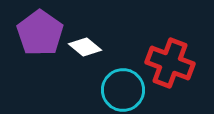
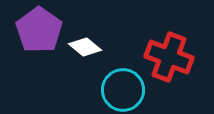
purple pentagon: moved 1 px left, 3 px up
red cross: moved 1 px left, 6 px up
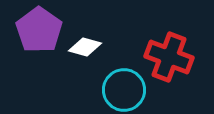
white diamond: rotated 24 degrees counterclockwise
cyan circle: moved 1 px right
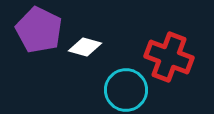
purple pentagon: rotated 9 degrees counterclockwise
cyan circle: moved 2 px right
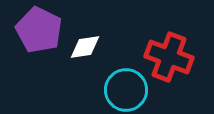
white diamond: rotated 24 degrees counterclockwise
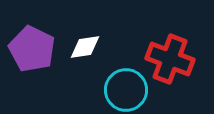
purple pentagon: moved 7 px left, 19 px down
red cross: moved 1 px right, 2 px down
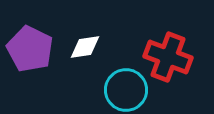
purple pentagon: moved 2 px left
red cross: moved 2 px left, 2 px up
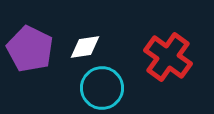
red cross: rotated 15 degrees clockwise
cyan circle: moved 24 px left, 2 px up
